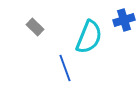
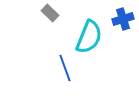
blue cross: moved 1 px left, 1 px up
gray rectangle: moved 15 px right, 14 px up
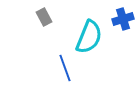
gray rectangle: moved 6 px left, 4 px down; rotated 18 degrees clockwise
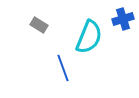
gray rectangle: moved 5 px left, 8 px down; rotated 30 degrees counterclockwise
blue line: moved 2 px left
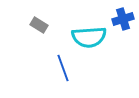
cyan semicircle: rotated 64 degrees clockwise
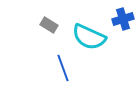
gray rectangle: moved 10 px right
cyan semicircle: rotated 28 degrees clockwise
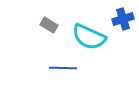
blue line: rotated 68 degrees counterclockwise
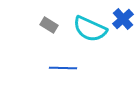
blue cross: rotated 25 degrees counterclockwise
cyan semicircle: moved 1 px right, 8 px up
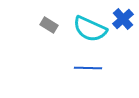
blue line: moved 25 px right
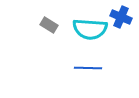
blue cross: moved 2 px left, 2 px up; rotated 25 degrees counterclockwise
cyan semicircle: rotated 20 degrees counterclockwise
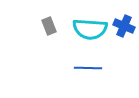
blue cross: moved 3 px right, 9 px down
gray rectangle: moved 1 px down; rotated 36 degrees clockwise
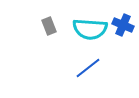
blue cross: moved 1 px left, 1 px up
blue line: rotated 40 degrees counterclockwise
